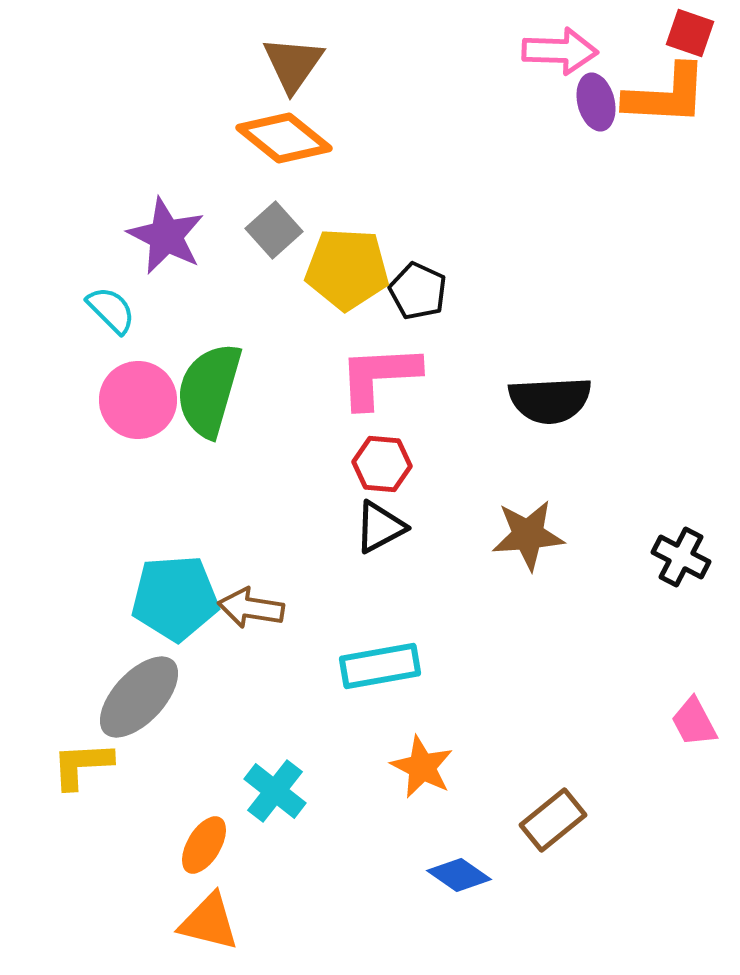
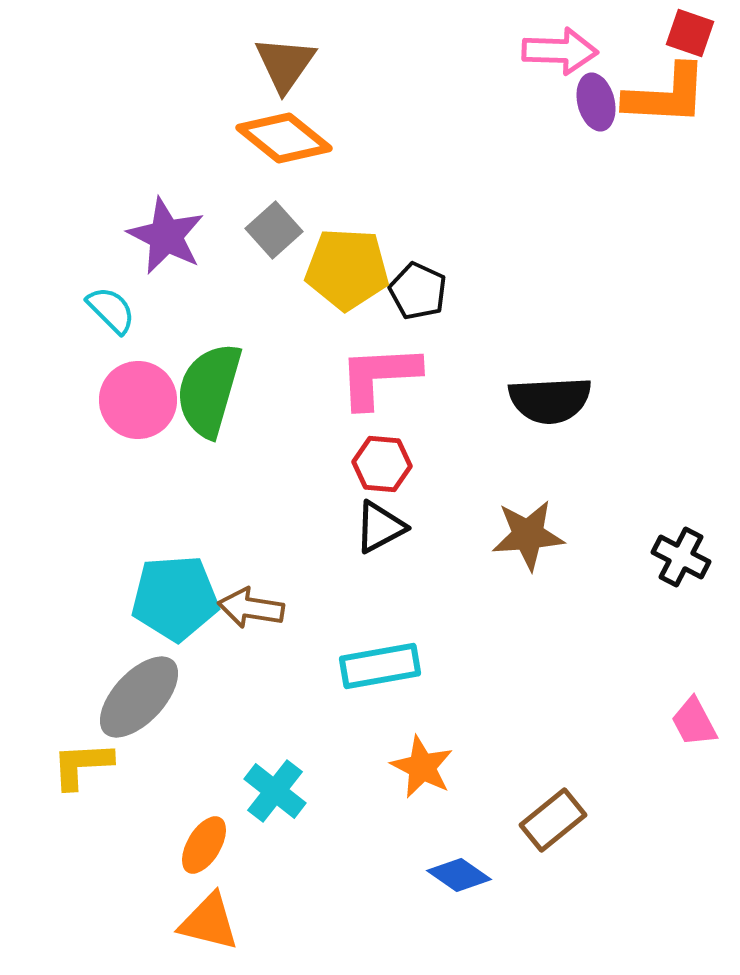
brown triangle: moved 8 px left
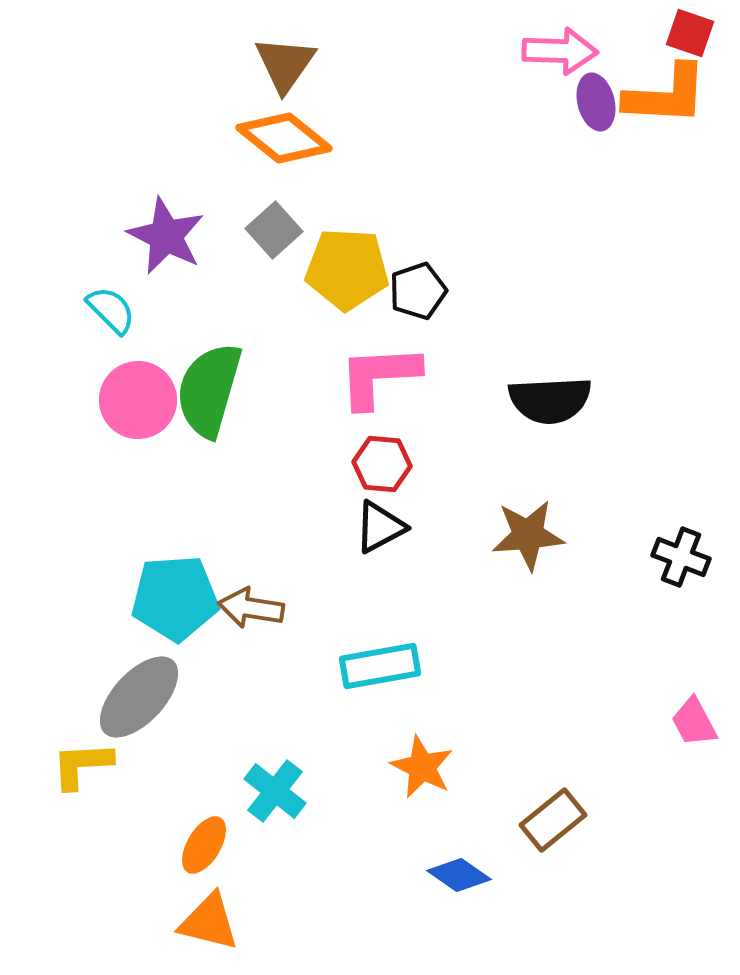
black pentagon: rotated 28 degrees clockwise
black cross: rotated 6 degrees counterclockwise
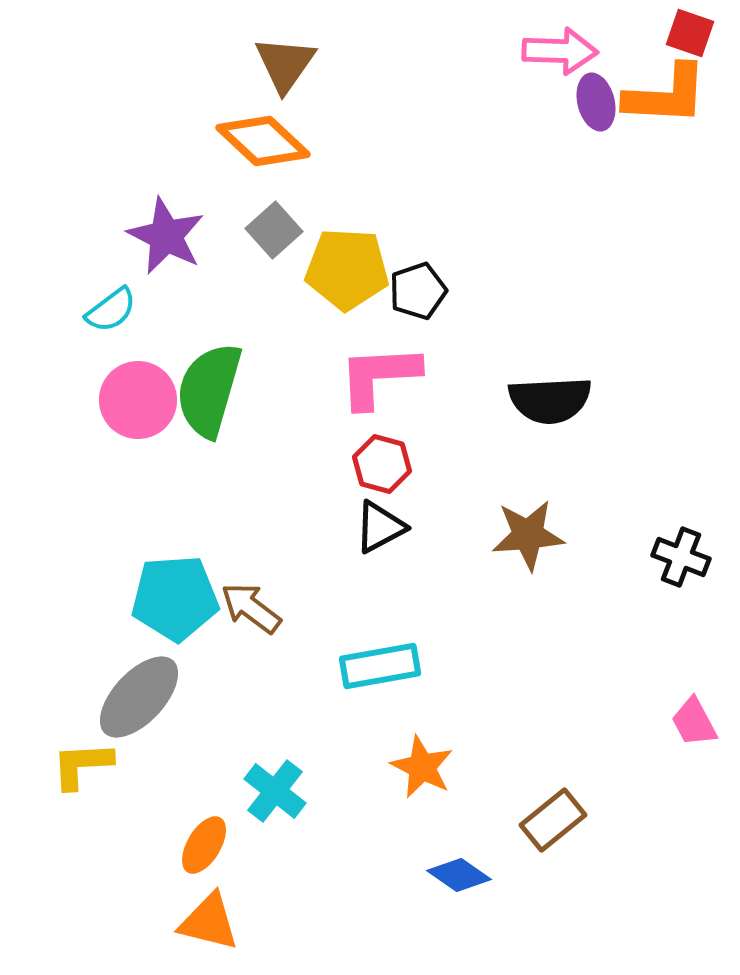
orange diamond: moved 21 px left, 3 px down; rotated 4 degrees clockwise
cyan semicircle: rotated 98 degrees clockwise
red hexagon: rotated 10 degrees clockwise
brown arrow: rotated 28 degrees clockwise
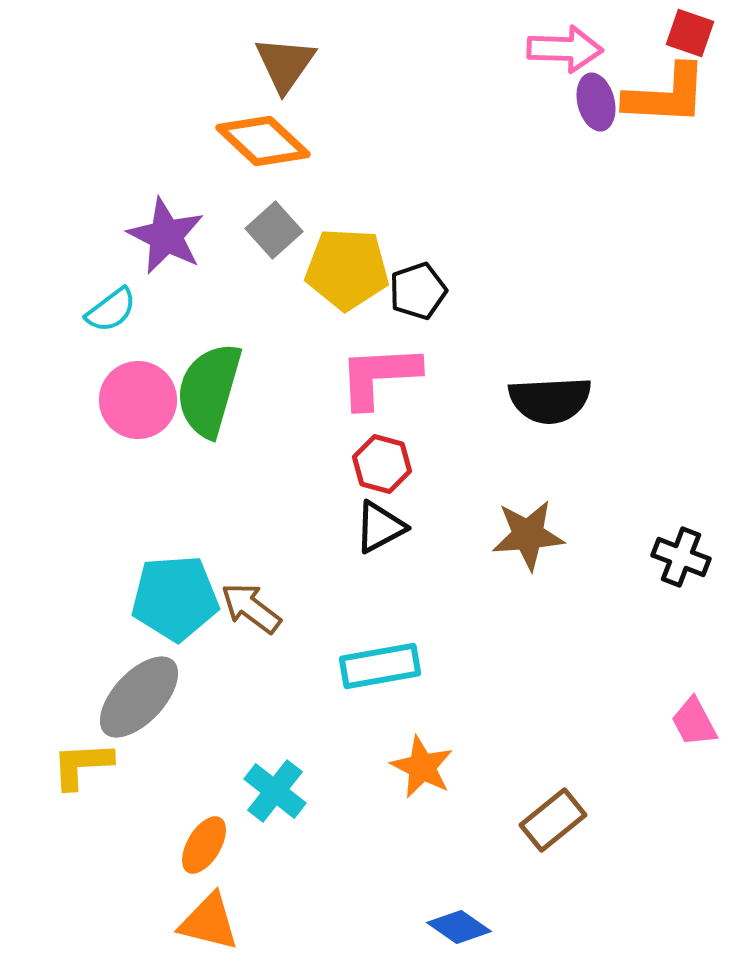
pink arrow: moved 5 px right, 2 px up
blue diamond: moved 52 px down
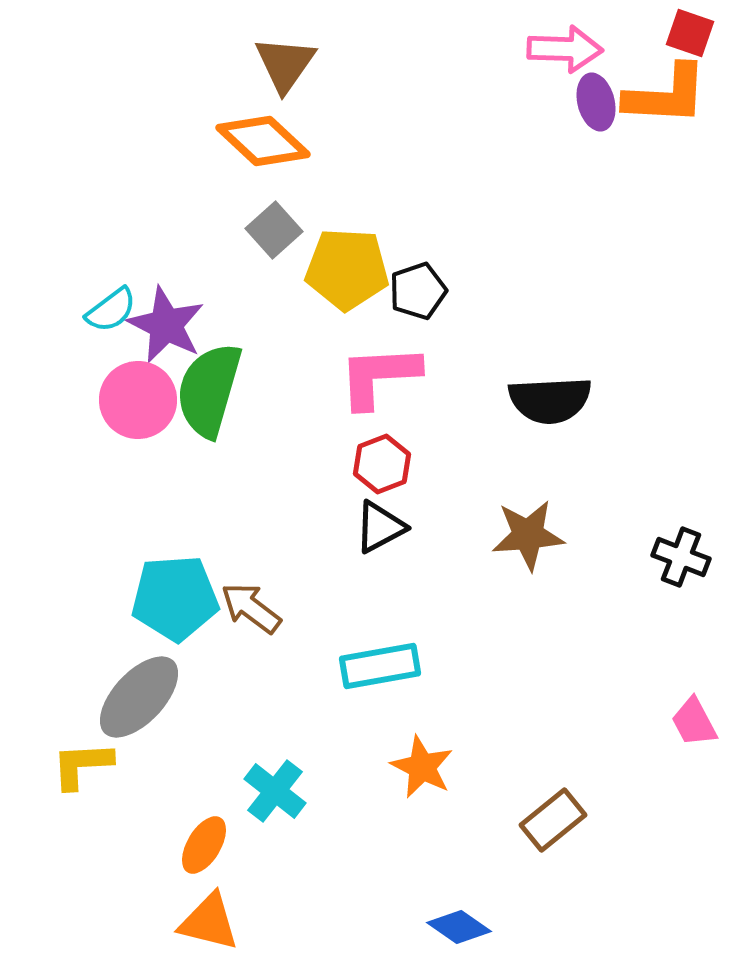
purple star: moved 89 px down
red hexagon: rotated 24 degrees clockwise
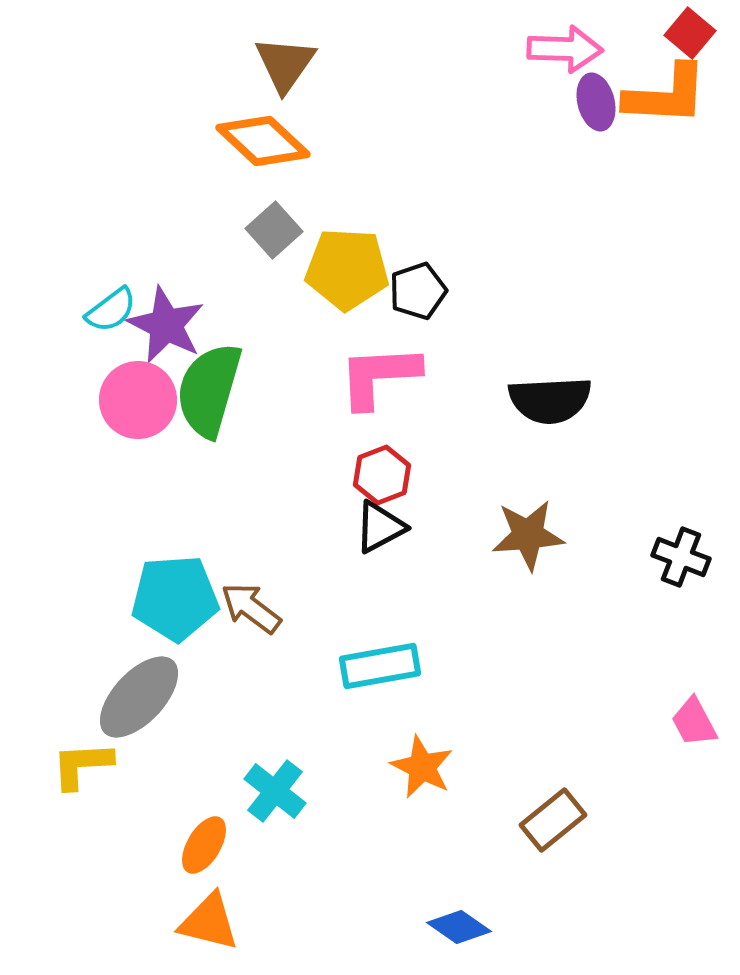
red square: rotated 21 degrees clockwise
red hexagon: moved 11 px down
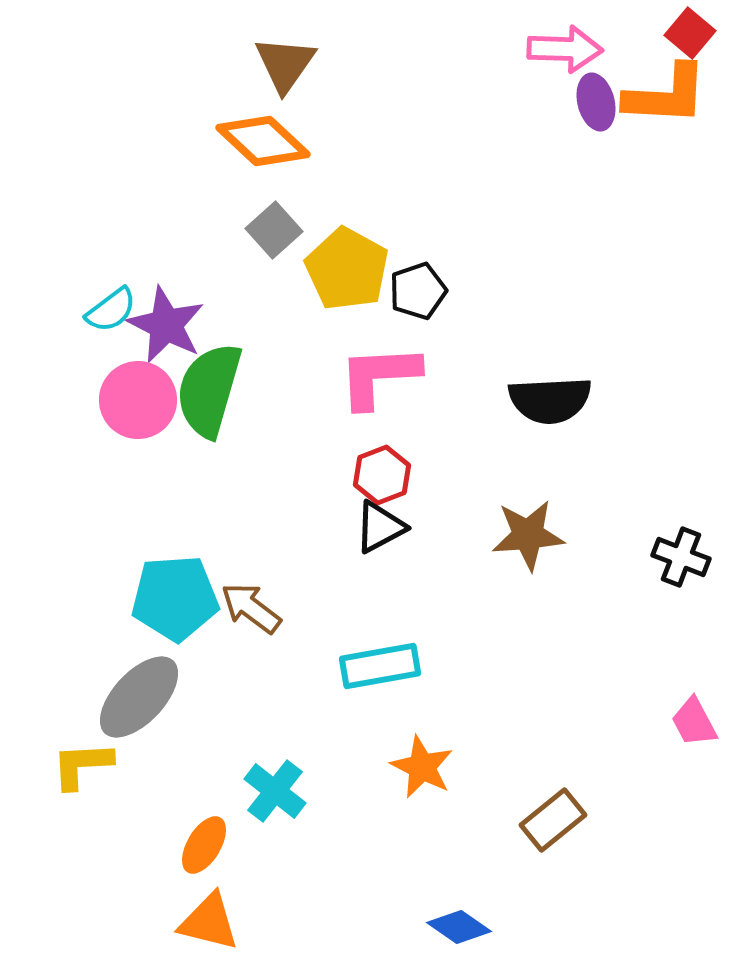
yellow pentagon: rotated 26 degrees clockwise
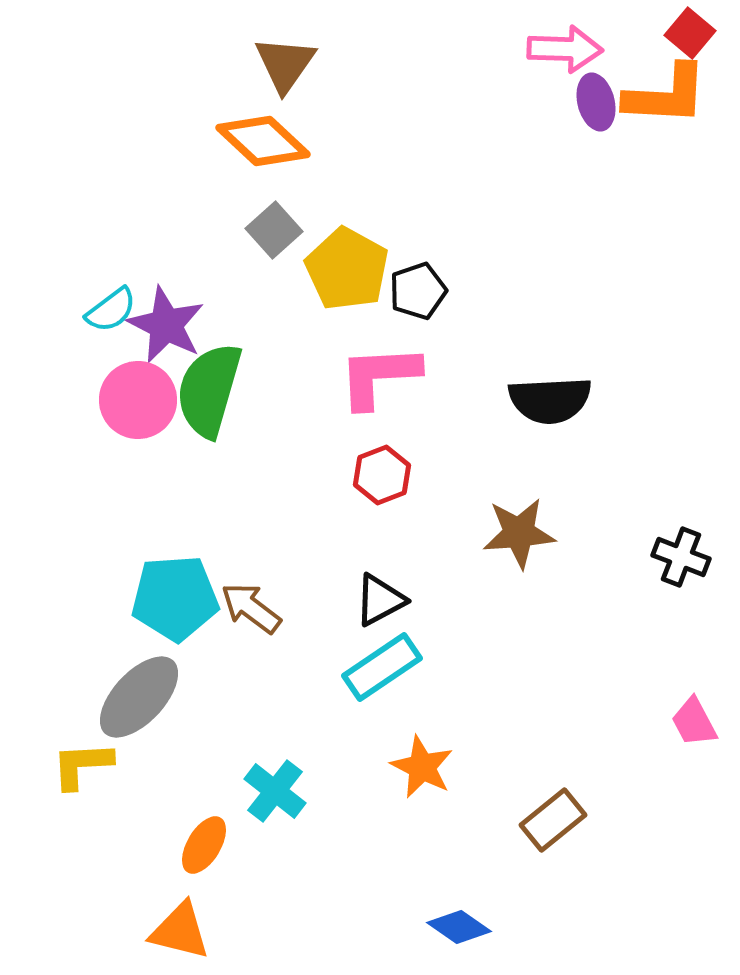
black triangle: moved 73 px down
brown star: moved 9 px left, 2 px up
cyan rectangle: moved 2 px right, 1 px down; rotated 24 degrees counterclockwise
orange triangle: moved 29 px left, 9 px down
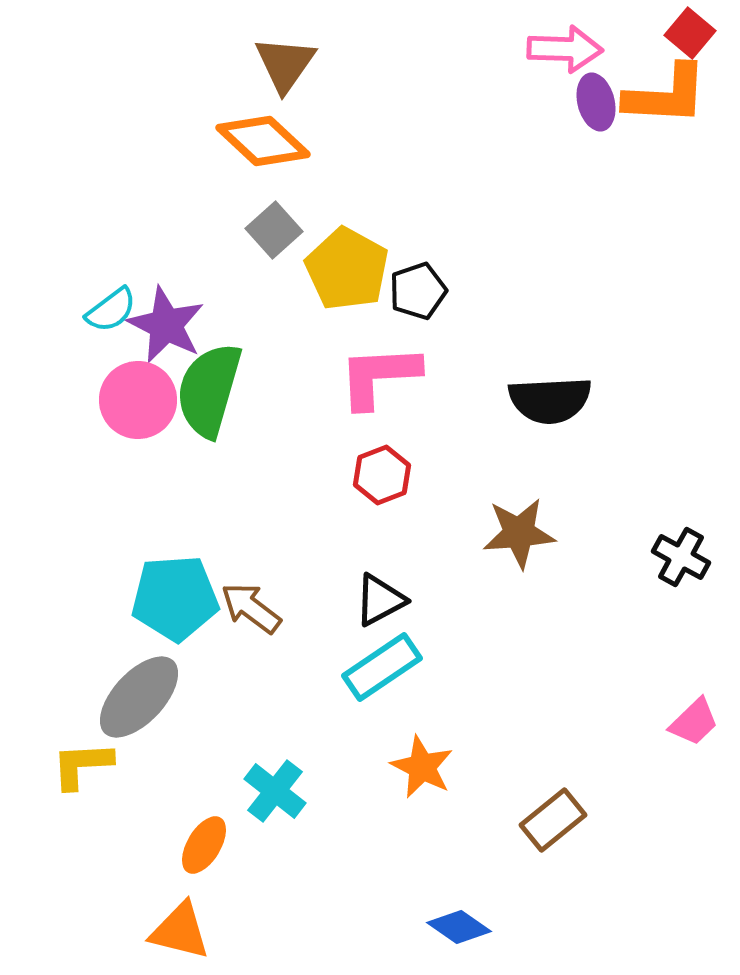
black cross: rotated 8 degrees clockwise
pink trapezoid: rotated 106 degrees counterclockwise
